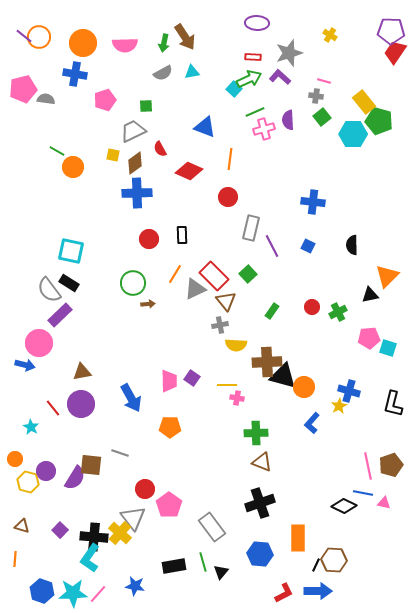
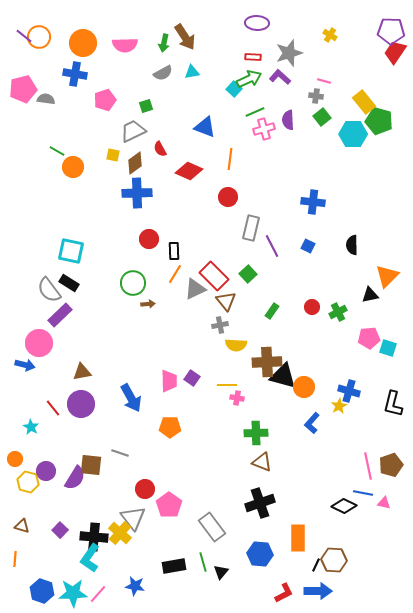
green square at (146, 106): rotated 16 degrees counterclockwise
black rectangle at (182, 235): moved 8 px left, 16 px down
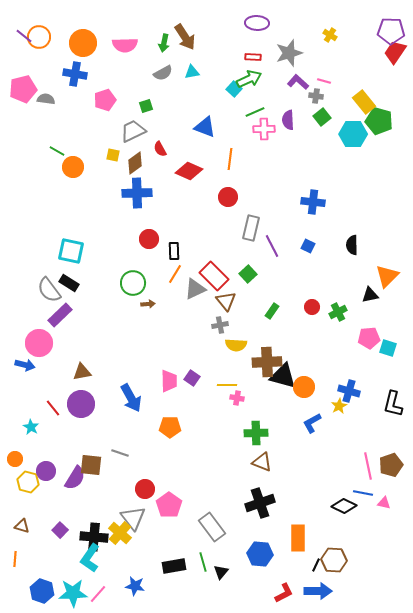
purple L-shape at (280, 77): moved 18 px right, 5 px down
pink cross at (264, 129): rotated 15 degrees clockwise
blue L-shape at (312, 423): rotated 20 degrees clockwise
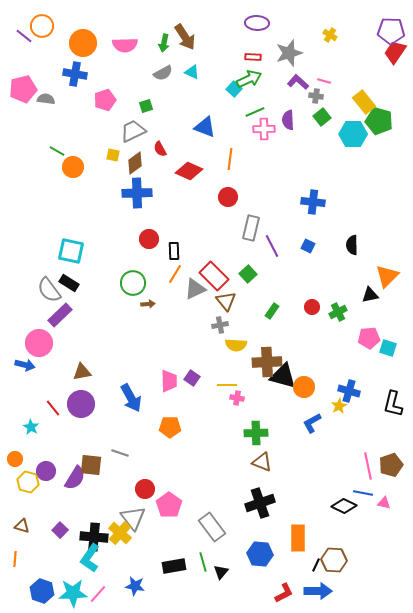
orange circle at (39, 37): moved 3 px right, 11 px up
cyan triangle at (192, 72): rotated 35 degrees clockwise
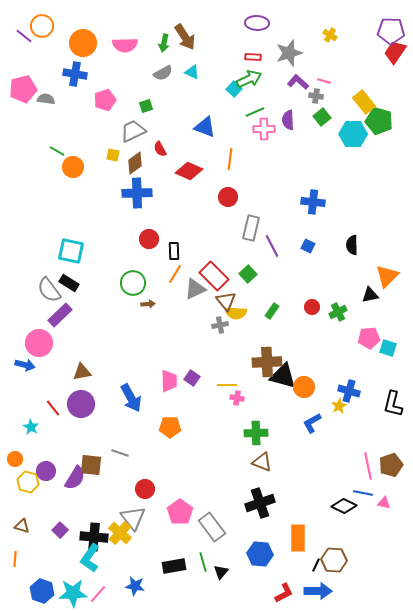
yellow semicircle at (236, 345): moved 32 px up
pink pentagon at (169, 505): moved 11 px right, 7 px down
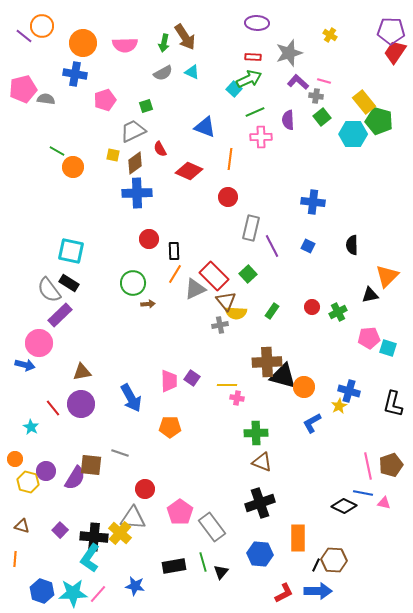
pink cross at (264, 129): moved 3 px left, 8 px down
gray triangle at (133, 518): rotated 48 degrees counterclockwise
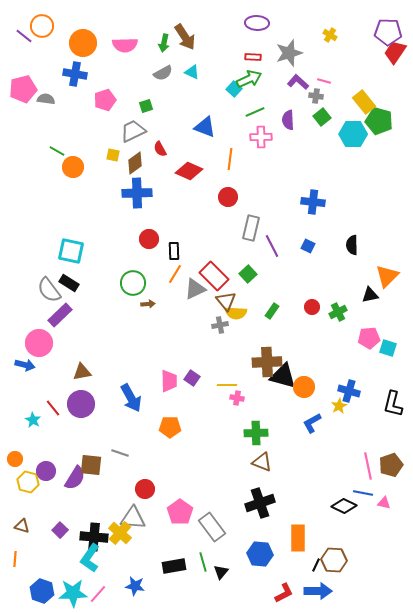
purple pentagon at (391, 31): moved 3 px left, 1 px down
cyan star at (31, 427): moved 2 px right, 7 px up
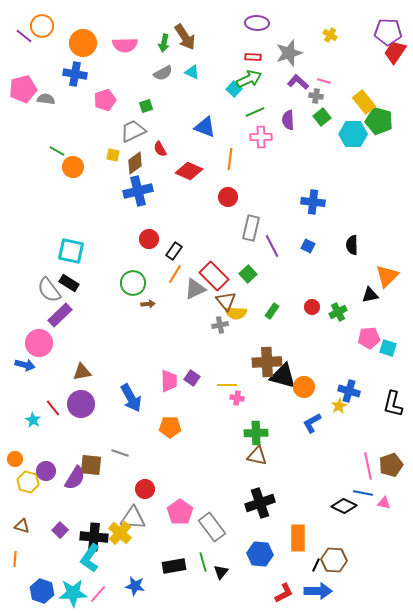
blue cross at (137, 193): moved 1 px right, 2 px up; rotated 12 degrees counterclockwise
black rectangle at (174, 251): rotated 36 degrees clockwise
brown triangle at (262, 462): moved 5 px left, 6 px up; rotated 10 degrees counterclockwise
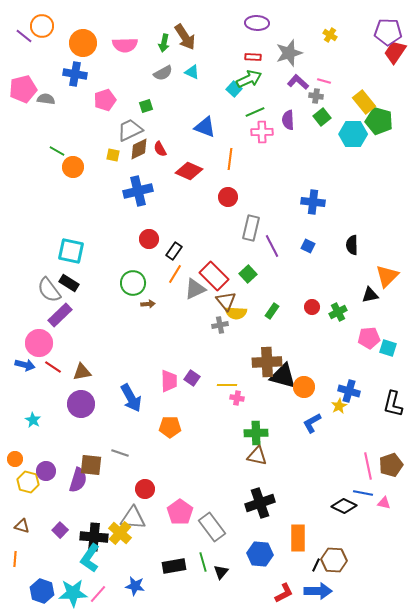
gray trapezoid at (133, 131): moved 3 px left, 1 px up
pink cross at (261, 137): moved 1 px right, 5 px up
brown diamond at (135, 163): moved 4 px right, 14 px up; rotated 10 degrees clockwise
red line at (53, 408): moved 41 px up; rotated 18 degrees counterclockwise
purple semicircle at (75, 478): moved 3 px right, 2 px down; rotated 15 degrees counterclockwise
